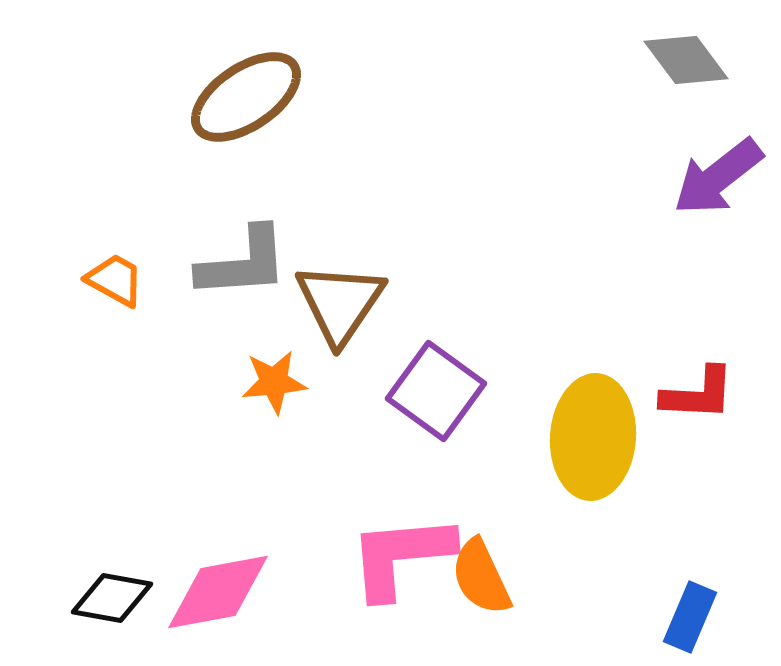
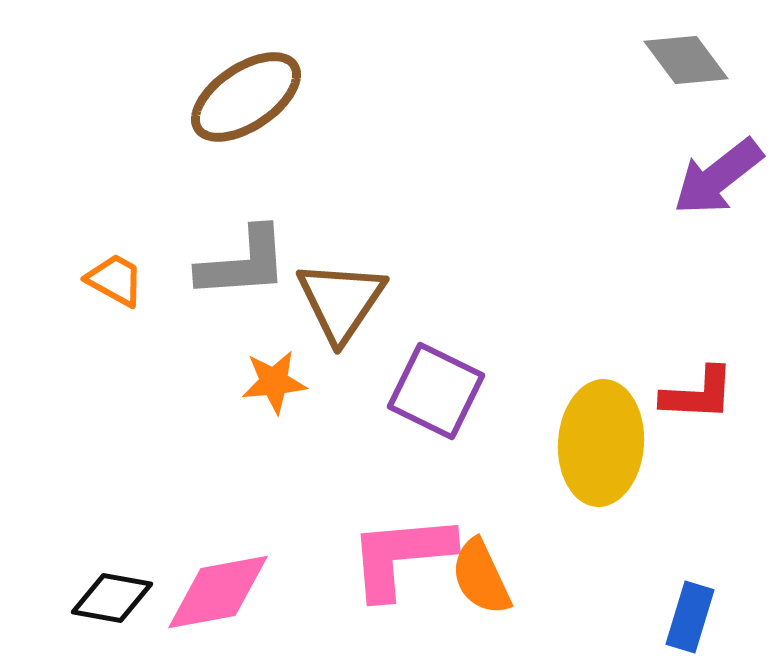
brown triangle: moved 1 px right, 2 px up
purple square: rotated 10 degrees counterclockwise
yellow ellipse: moved 8 px right, 6 px down
blue rectangle: rotated 6 degrees counterclockwise
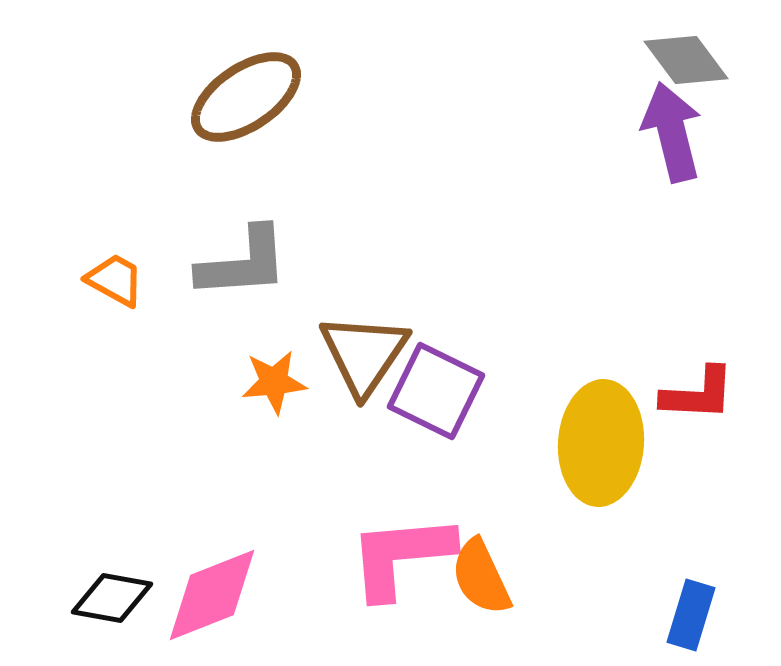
purple arrow: moved 46 px left, 45 px up; rotated 114 degrees clockwise
brown triangle: moved 23 px right, 53 px down
pink diamond: moved 6 px left, 3 px down; rotated 11 degrees counterclockwise
blue rectangle: moved 1 px right, 2 px up
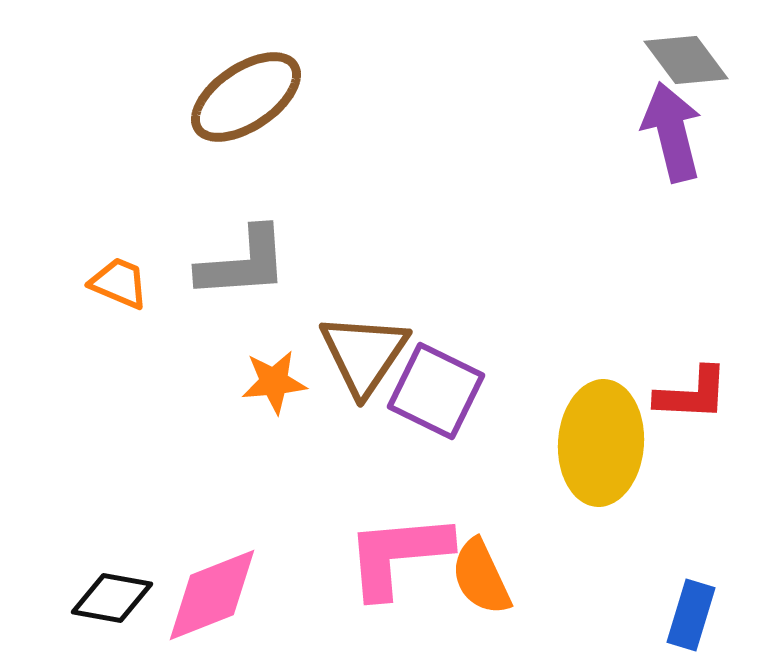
orange trapezoid: moved 4 px right, 3 px down; rotated 6 degrees counterclockwise
red L-shape: moved 6 px left
pink L-shape: moved 3 px left, 1 px up
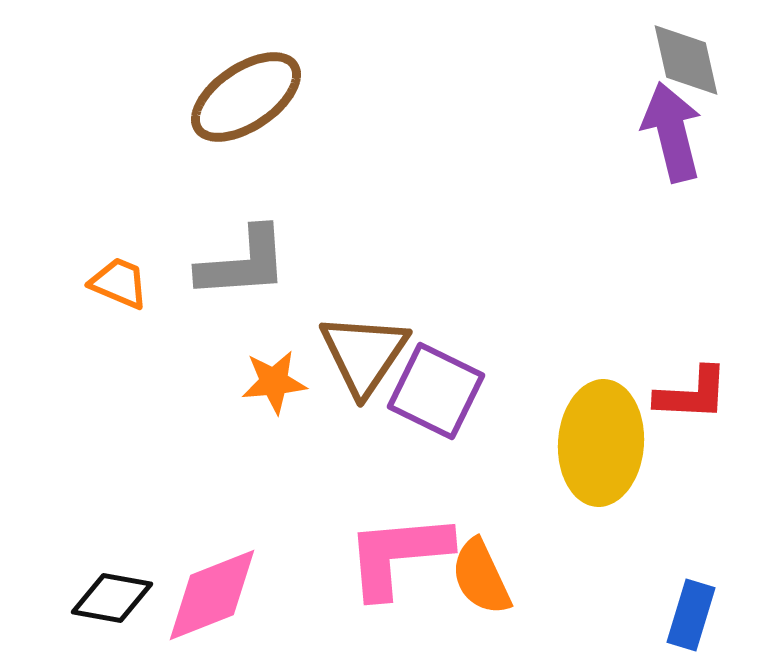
gray diamond: rotated 24 degrees clockwise
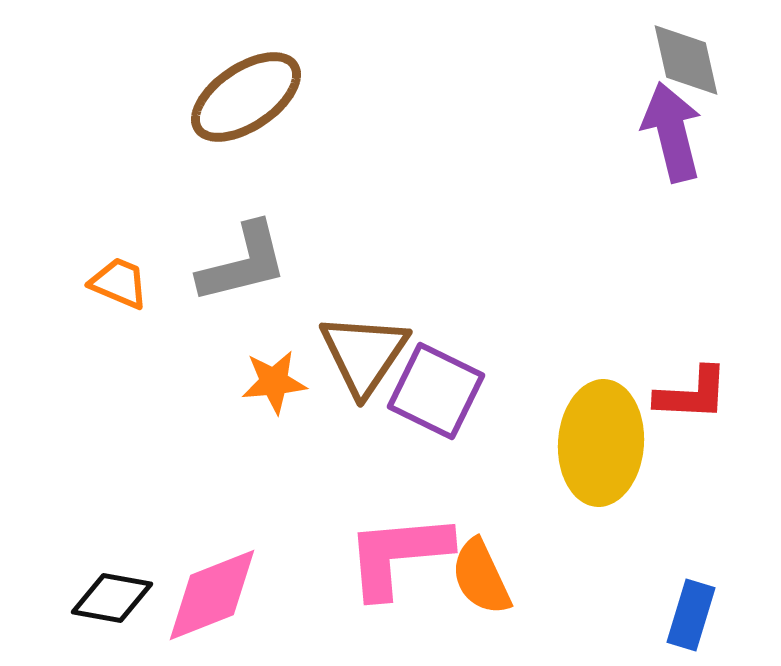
gray L-shape: rotated 10 degrees counterclockwise
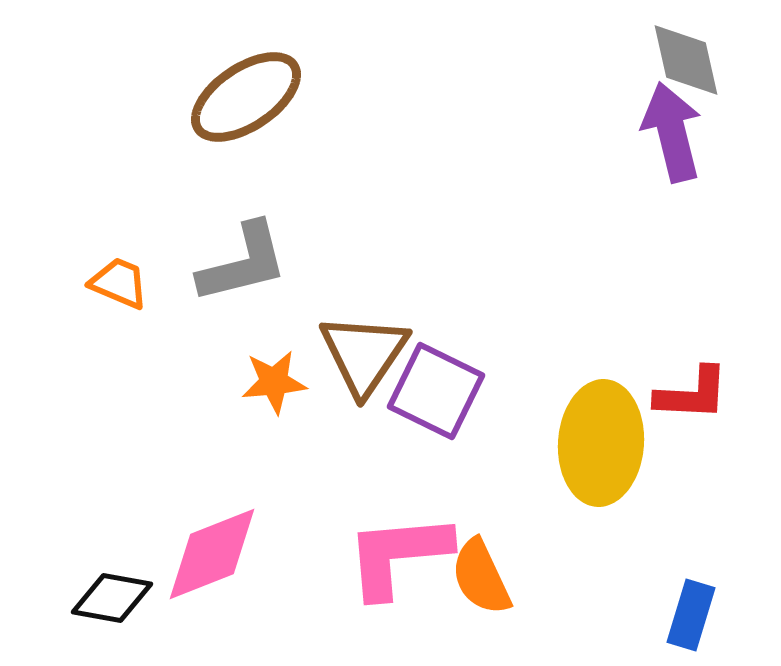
pink diamond: moved 41 px up
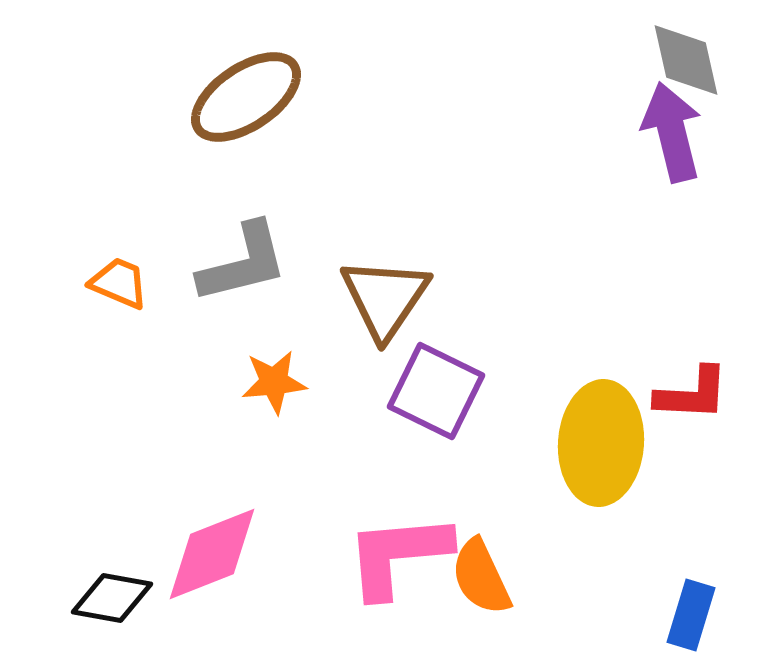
brown triangle: moved 21 px right, 56 px up
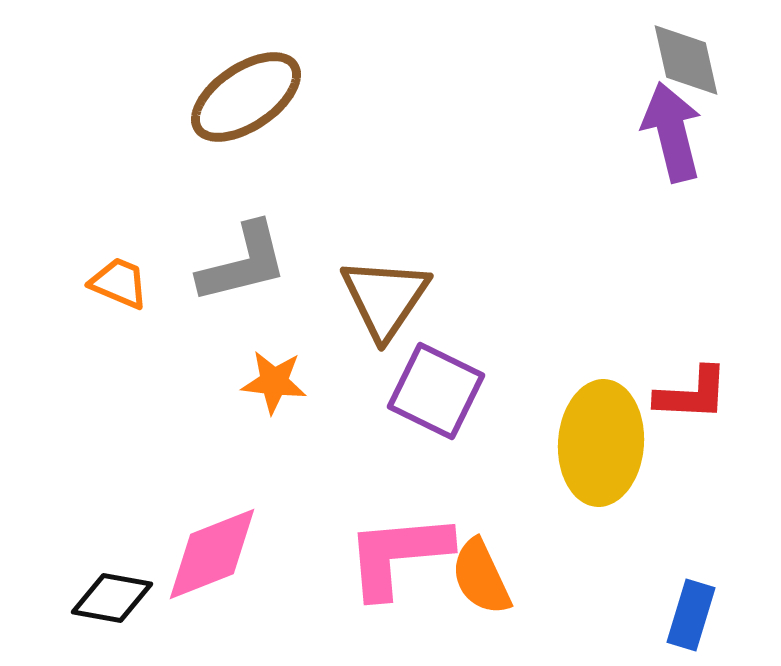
orange star: rotated 12 degrees clockwise
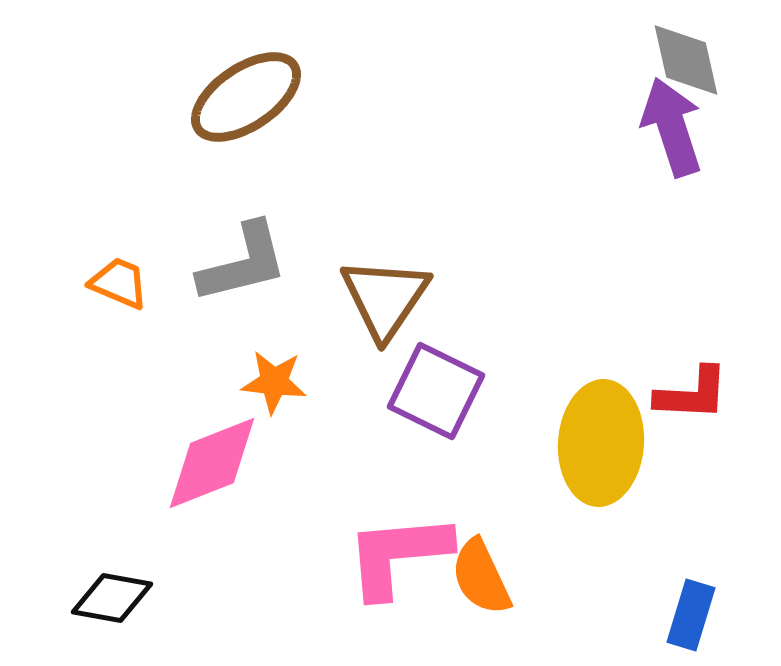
purple arrow: moved 5 px up; rotated 4 degrees counterclockwise
pink diamond: moved 91 px up
